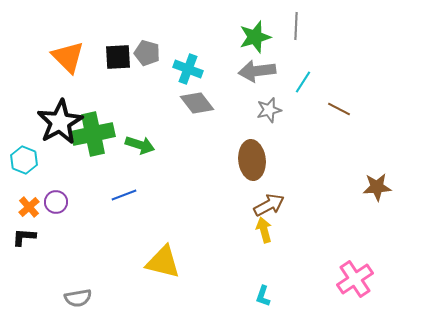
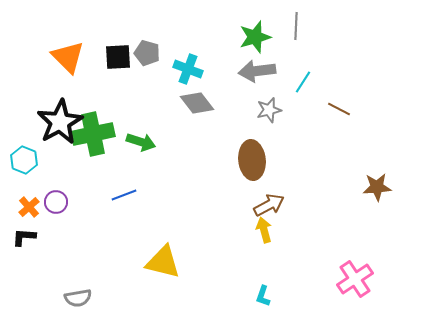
green arrow: moved 1 px right, 3 px up
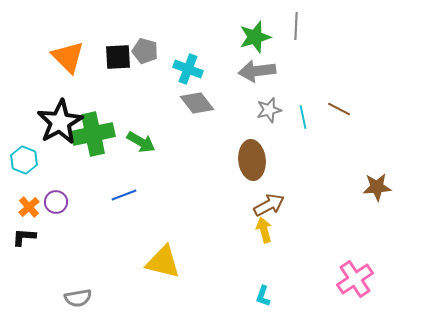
gray pentagon: moved 2 px left, 2 px up
cyan line: moved 35 px down; rotated 45 degrees counterclockwise
green arrow: rotated 12 degrees clockwise
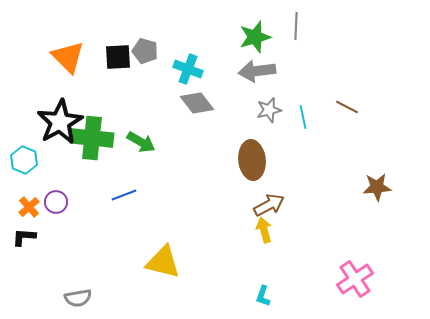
brown line: moved 8 px right, 2 px up
green cross: moved 1 px left, 4 px down; rotated 18 degrees clockwise
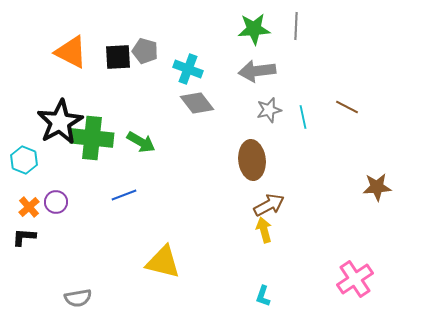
green star: moved 1 px left, 8 px up; rotated 12 degrees clockwise
orange triangle: moved 3 px right, 5 px up; rotated 18 degrees counterclockwise
